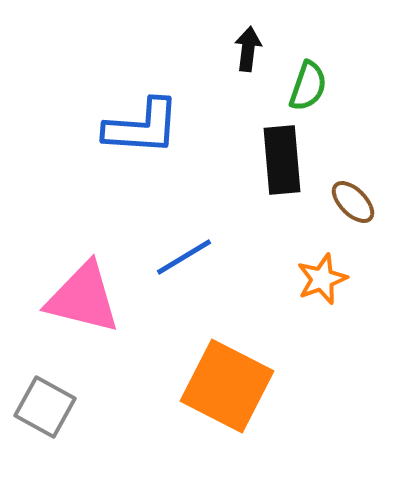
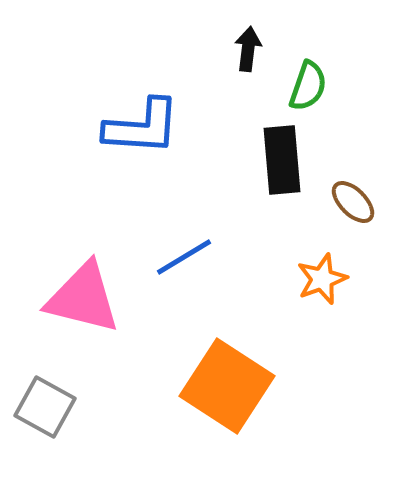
orange square: rotated 6 degrees clockwise
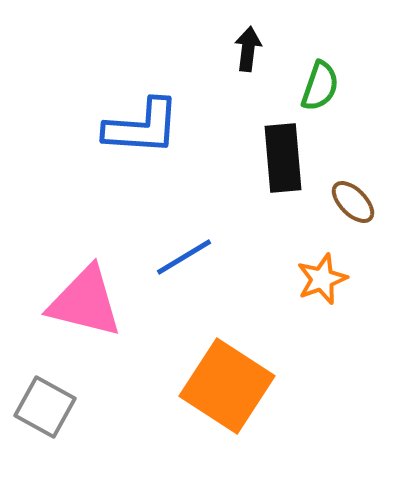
green semicircle: moved 12 px right
black rectangle: moved 1 px right, 2 px up
pink triangle: moved 2 px right, 4 px down
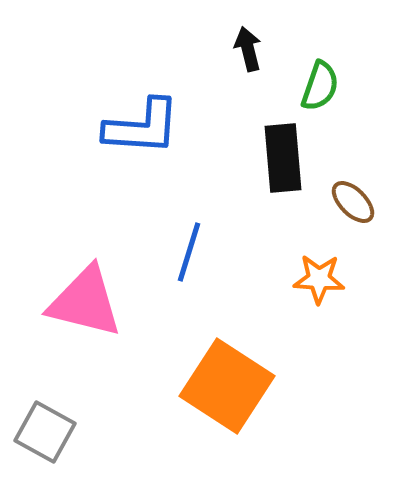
black arrow: rotated 21 degrees counterclockwise
blue line: moved 5 px right, 5 px up; rotated 42 degrees counterclockwise
orange star: moved 3 px left; rotated 24 degrees clockwise
gray square: moved 25 px down
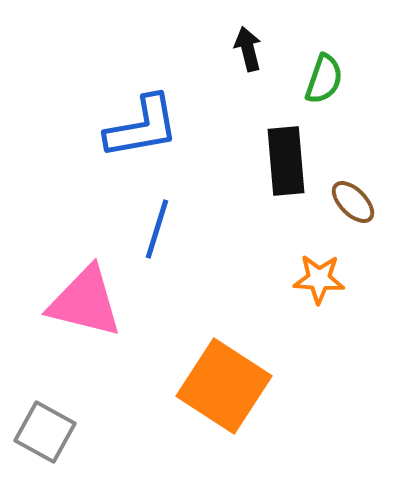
green semicircle: moved 4 px right, 7 px up
blue L-shape: rotated 14 degrees counterclockwise
black rectangle: moved 3 px right, 3 px down
blue line: moved 32 px left, 23 px up
orange square: moved 3 px left
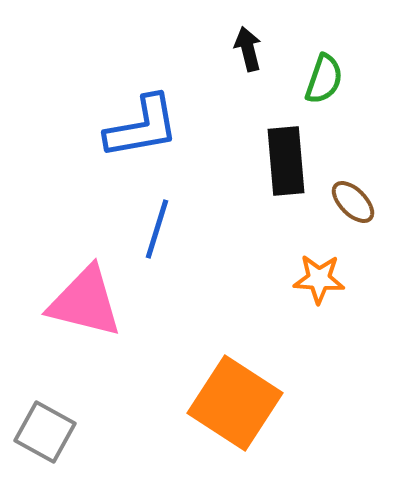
orange square: moved 11 px right, 17 px down
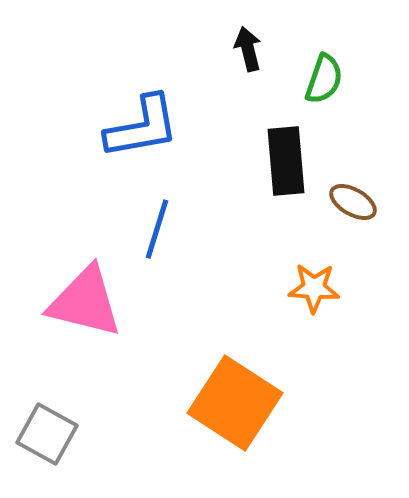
brown ellipse: rotated 15 degrees counterclockwise
orange star: moved 5 px left, 9 px down
gray square: moved 2 px right, 2 px down
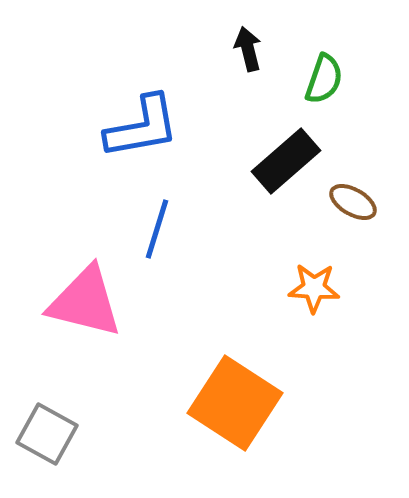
black rectangle: rotated 54 degrees clockwise
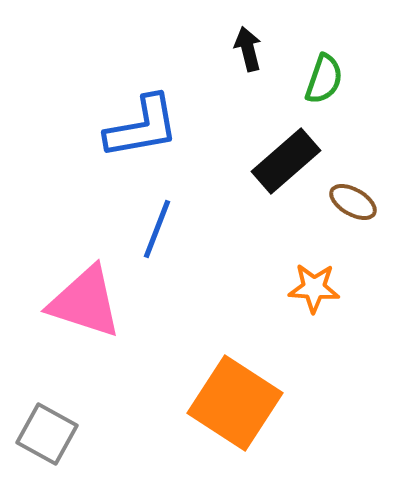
blue line: rotated 4 degrees clockwise
pink triangle: rotated 4 degrees clockwise
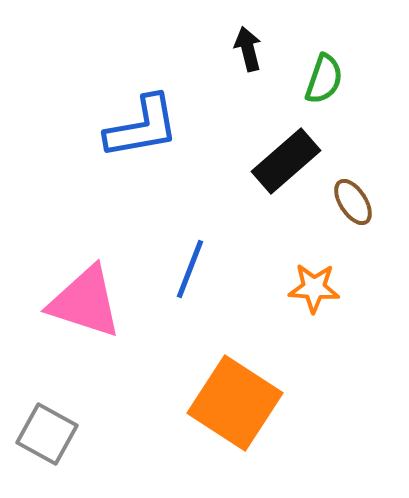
brown ellipse: rotated 27 degrees clockwise
blue line: moved 33 px right, 40 px down
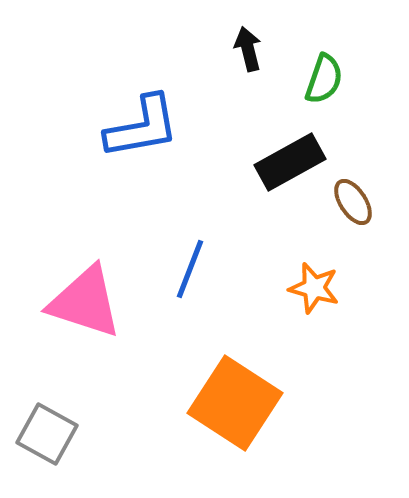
black rectangle: moved 4 px right, 1 px down; rotated 12 degrees clockwise
orange star: rotated 12 degrees clockwise
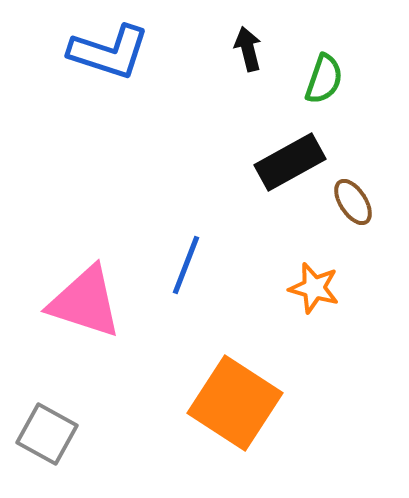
blue L-shape: moved 33 px left, 75 px up; rotated 28 degrees clockwise
blue line: moved 4 px left, 4 px up
